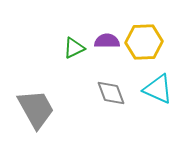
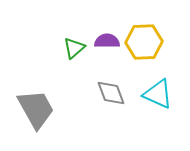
green triangle: rotated 15 degrees counterclockwise
cyan triangle: moved 5 px down
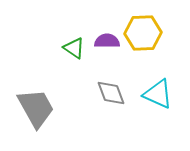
yellow hexagon: moved 1 px left, 9 px up
green triangle: rotated 45 degrees counterclockwise
gray trapezoid: moved 1 px up
